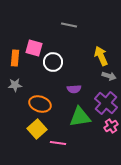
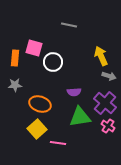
purple semicircle: moved 3 px down
purple cross: moved 1 px left
pink cross: moved 3 px left; rotated 24 degrees counterclockwise
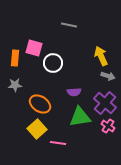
white circle: moved 1 px down
gray arrow: moved 1 px left
orange ellipse: rotated 15 degrees clockwise
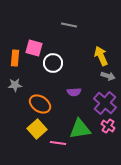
green triangle: moved 12 px down
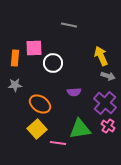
pink square: rotated 18 degrees counterclockwise
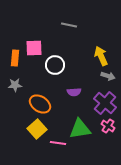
white circle: moved 2 px right, 2 px down
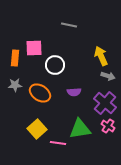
orange ellipse: moved 11 px up
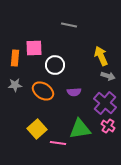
orange ellipse: moved 3 px right, 2 px up
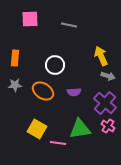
pink square: moved 4 px left, 29 px up
yellow square: rotated 18 degrees counterclockwise
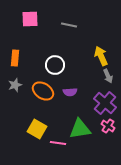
gray arrow: rotated 48 degrees clockwise
gray star: rotated 16 degrees counterclockwise
purple semicircle: moved 4 px left
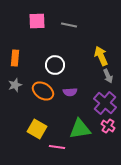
pink square: moved 7 px right, 2 px down
pink line: moved 1 px left, 4 px down
